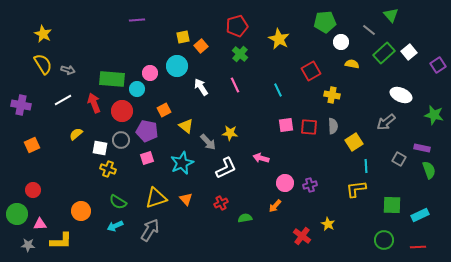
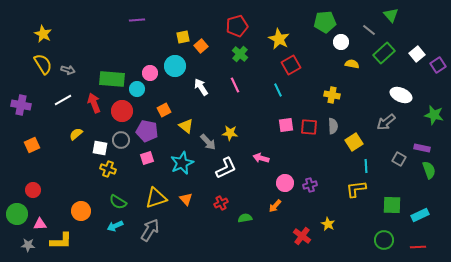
white square at (409, 52): moved 8 px right, 2 px down
cyan circle at (177, 66): moved 2 px left
red square at (311, 71): moved 20 px left, 6 px up
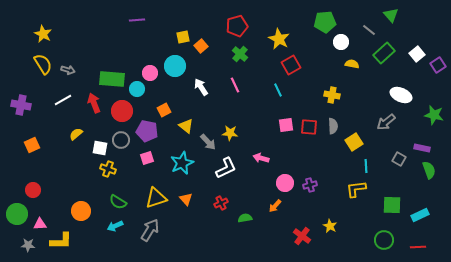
yellow star at (328, 224): moved 2 px right, 2 px down
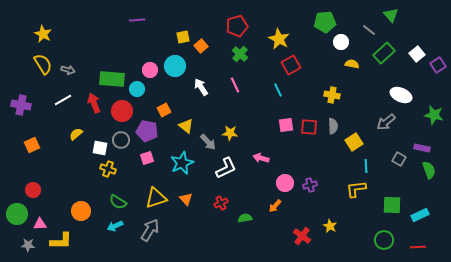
pink circle at (150, 73): moved 3 px up
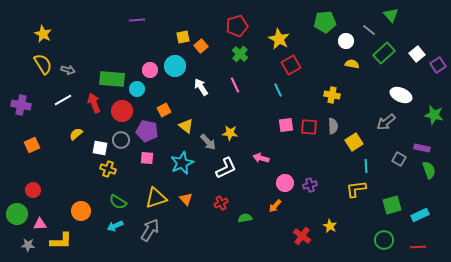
white circle at (341, 42): moved 5 px right, 1 px up
pink square at (147, 158): rotated 24 degrees clockwise
green square at (392, 205): rotated 18 degrees counterclockwise
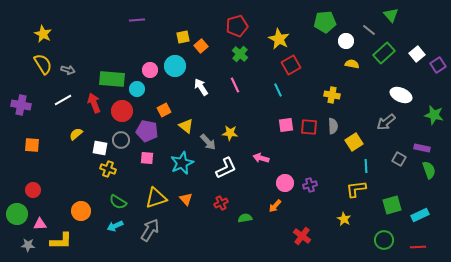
orange square at (32, 145): rotated 28 degrees clockwise
yellow star at (330, 226): moved 14 px right, 7 px up
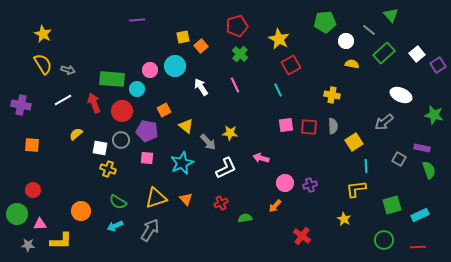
gray arrow at (386, 122): moved 2 px left
